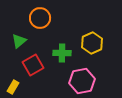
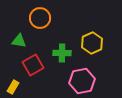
green triangle: rotated 49 degrees clockwise
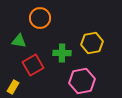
yellow hexagon: rotated 15 degrees clockwise
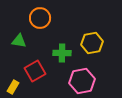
red square: moved 2 px right, 6 px down
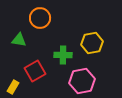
green triangle: moved 1 px up
green cross: moved 1 px right, 2 px down
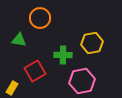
yellow rectangle: moved 1 px left, 1 px down
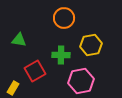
orange circle: moved 24 px right
yellow hexagon: moved 1 px left, 2 px down
green cross: moved 2 px left
pink hexagon: moved 1 px left
yellow rectangle: moved 1 px right
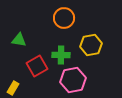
red square: moved 2 px right, 5 px up
pink hexagon: moved 8 px left, 1 px up
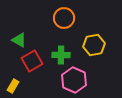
green triangle: rotated 21 degrees clockwise
yellow hexagon: moved 3 px right
red square: moved 5 px left, 5 px up
pink hexagon: moved 1 px right; rotated 25 degrees counterclockwise
yellow rectangle: moved 2 px up
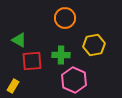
orange circle: moved 1 px right
red square: rotated 25 degrees clockwise
